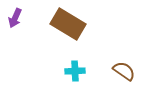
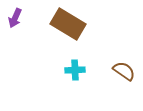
cyan cross: moved 1 px up
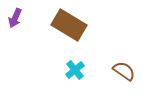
brown rectangle: moved 1 px right, 1 px down
cyan cross: rotated 36 degrees counterclockwise
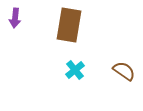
purple arrow: rotated 18 degrees counterclockwise
brown rectangle: rotated 68 degrees clockwise
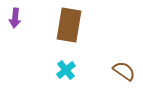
cyan cross: moved 9 px left
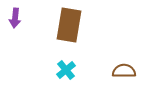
brown semicircle: rotated 35 degrees counterclockwise
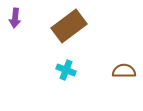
brown rectangle: moved 1 px down; rotated 44 degrees clockwise
cyan cross: rotated 30 degrees counterclockwise
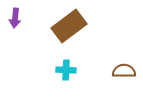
cyan cross: rotated 18 degrees counterclockwise
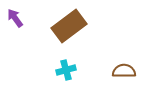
purple arrow: rotated 138 degrees clockwise
cyan cross: rotated 18 degrees counterclockwise
